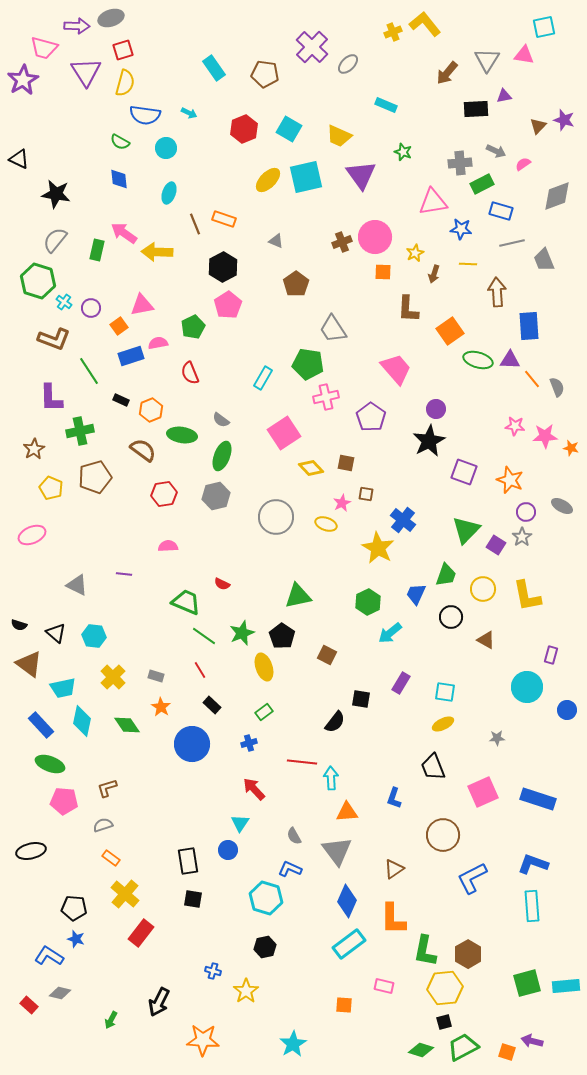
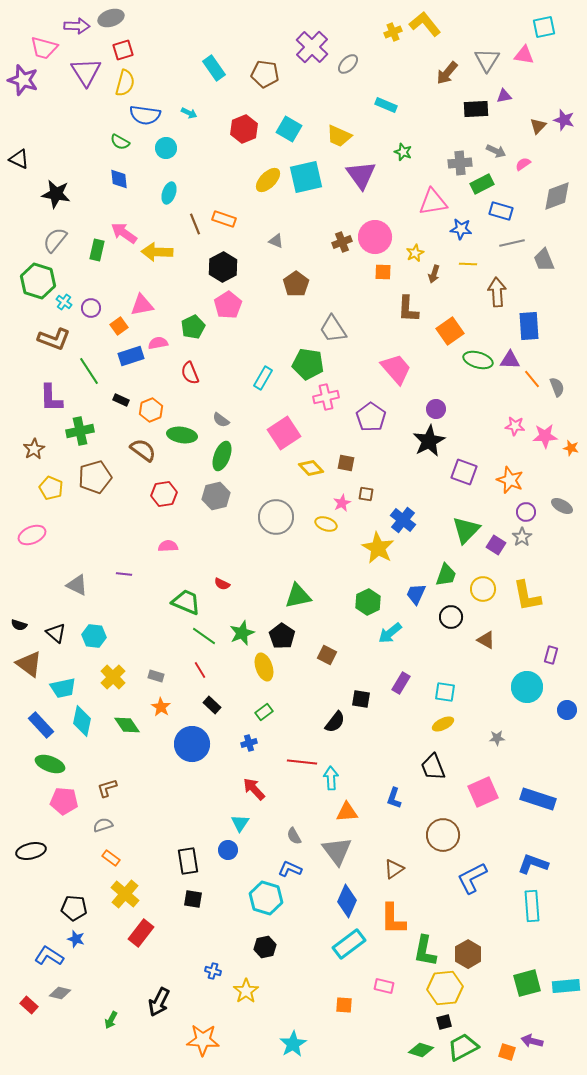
purple star at (23, 80): rotated 24 degrees counterclockwise
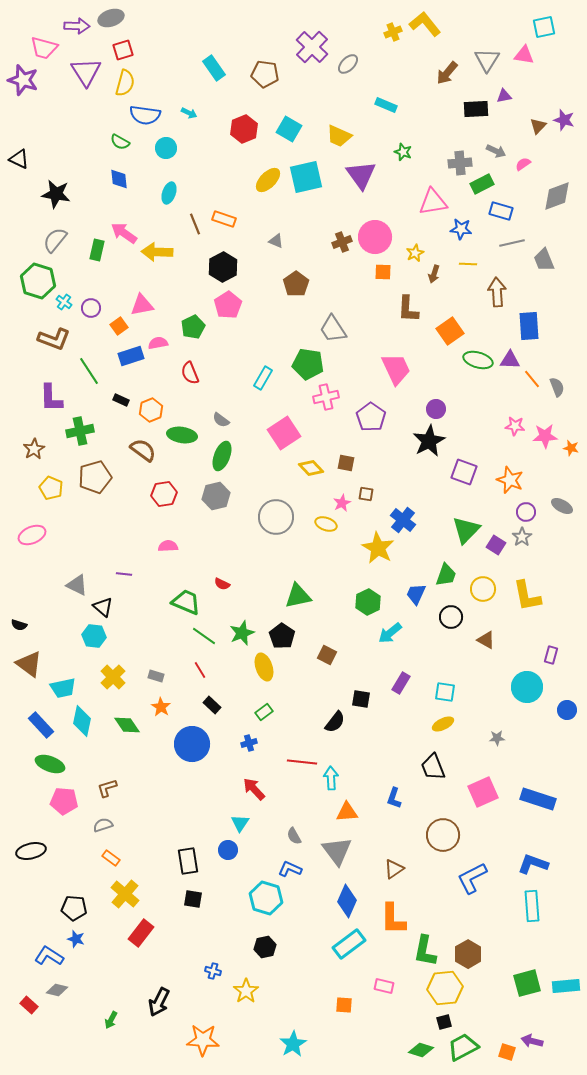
pink trapezoid at (396, 369): rotated 16 degrees clockwise
black triangle at (56, 633): moved 47 px right, 26 px up
gray diamond at (60, 993): moved 3 px left, 3 px up
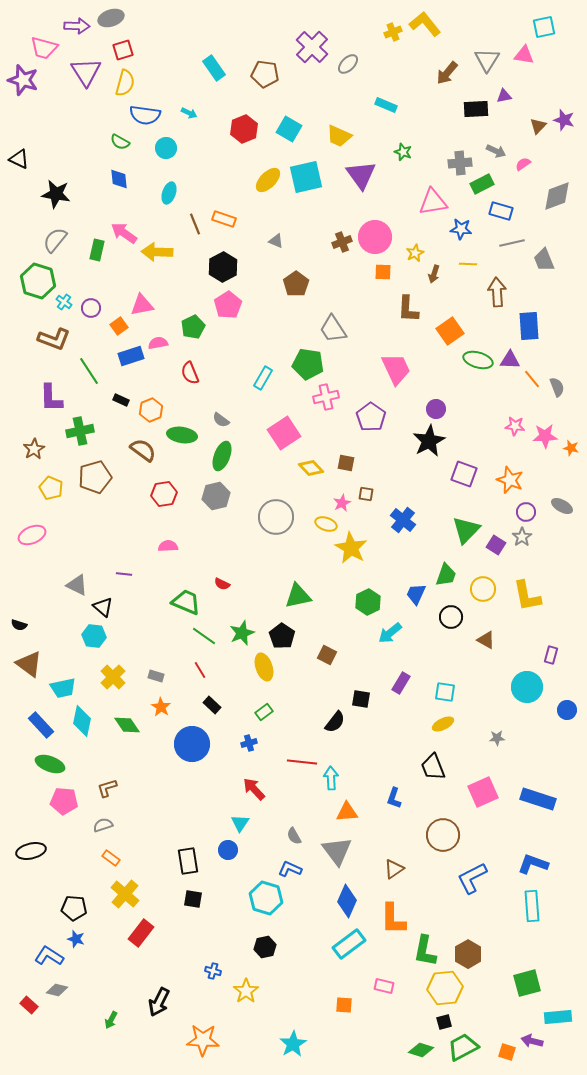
purple square at (464, 472): moved 2 px down
yellow star at (378, 548): moved 27 px left
cyan rectangle at (566, 986): moved 8 px left, 31 px down
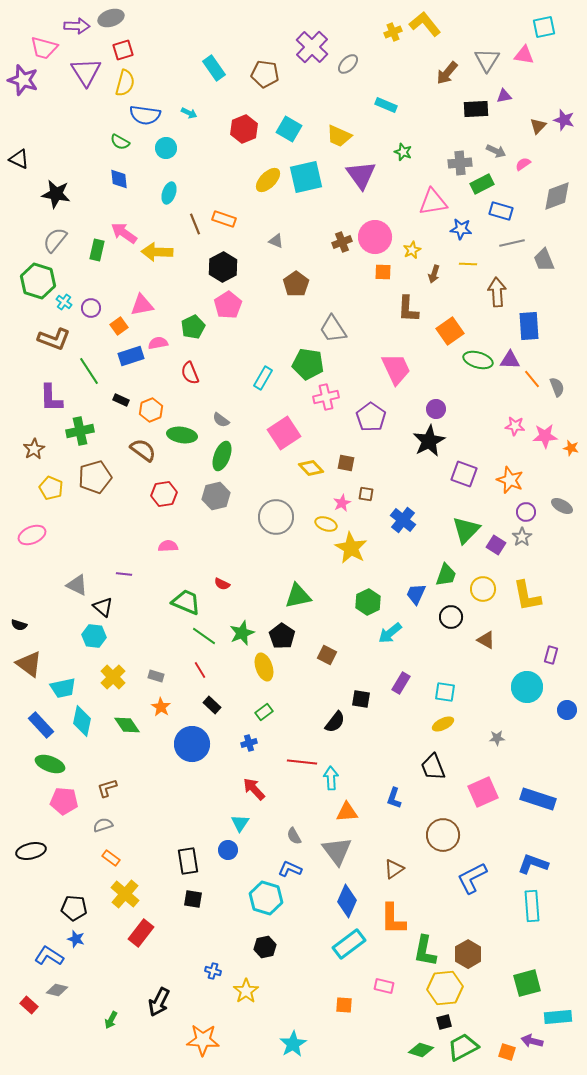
yellow star at (415, 253): moved 3 px left, 3 px up
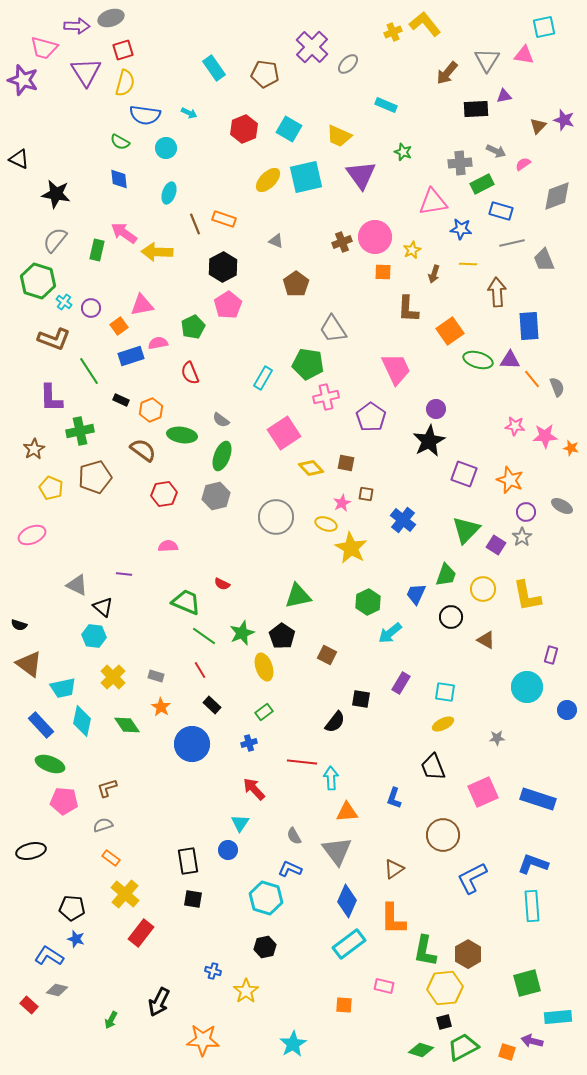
black pentagon at (74, 908): moved 2 px left
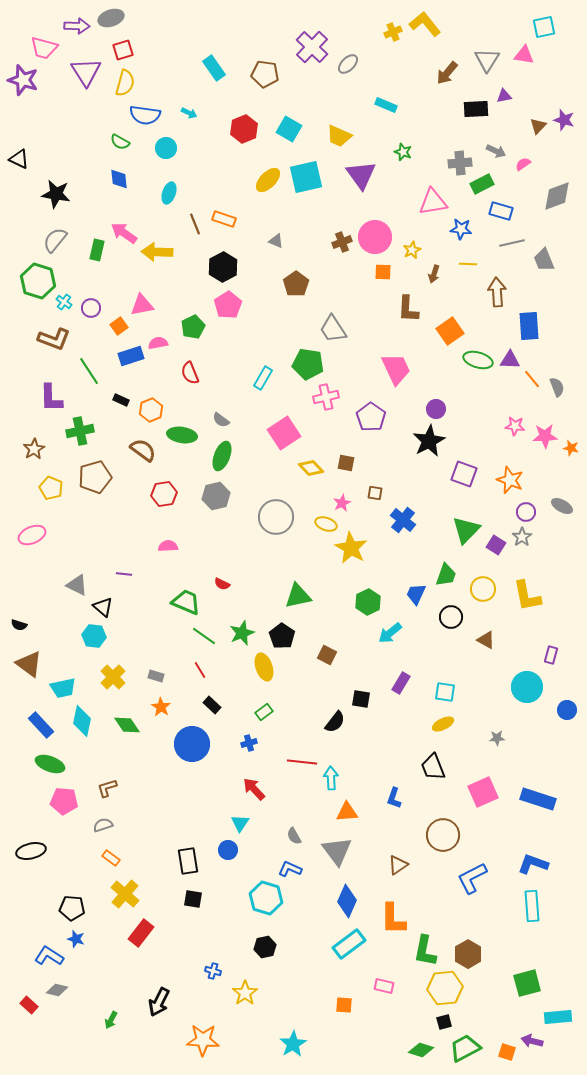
brown square at (366, 494): moved 9 px right, 1 px up
brown triangle at (394, 869): moved 4 px right, 4 px up
yellow star at (246, 991): moved 1 px left, 2 px down
green trapezoid at (463, 1047): moved 2 px right, 1 px down
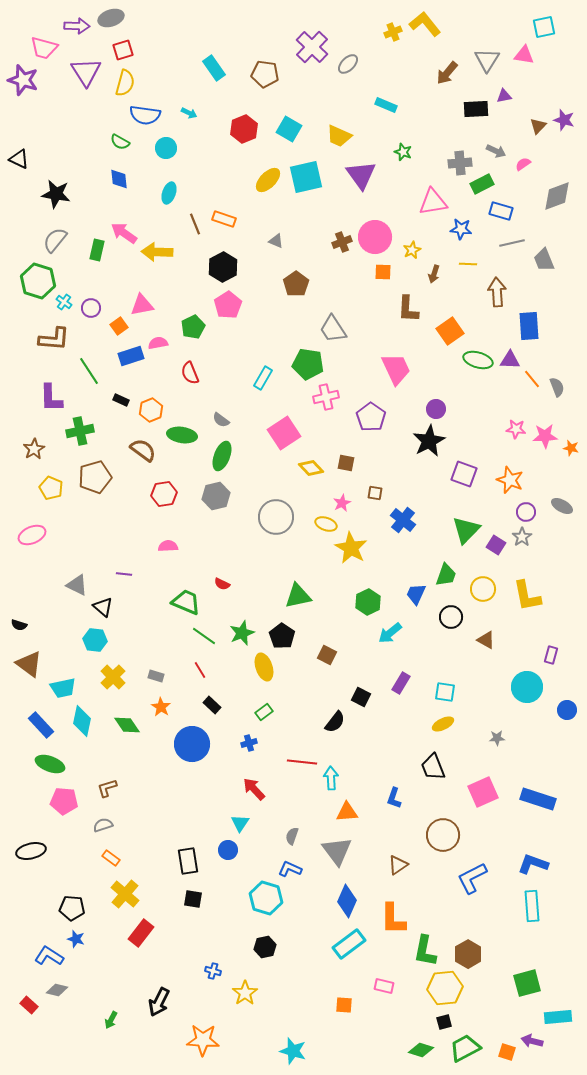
brown L-shape at (54, 339): rotated 16 degrees counterclockwise
pink star at (515, 426): moved 1 px right, 3 px down
cyan hexagon at (94, 636): moved 1 px right, 4 px down
black square at (361, 699): moved 2 px up; rotated 18 degrees clockwise
gray semicircle at (294, 836): moved 2 px left; rotated 48 degrees clockwise
cyan star at (293, 1044): moved 7 px down; rotated 24 degrees counterclockwise
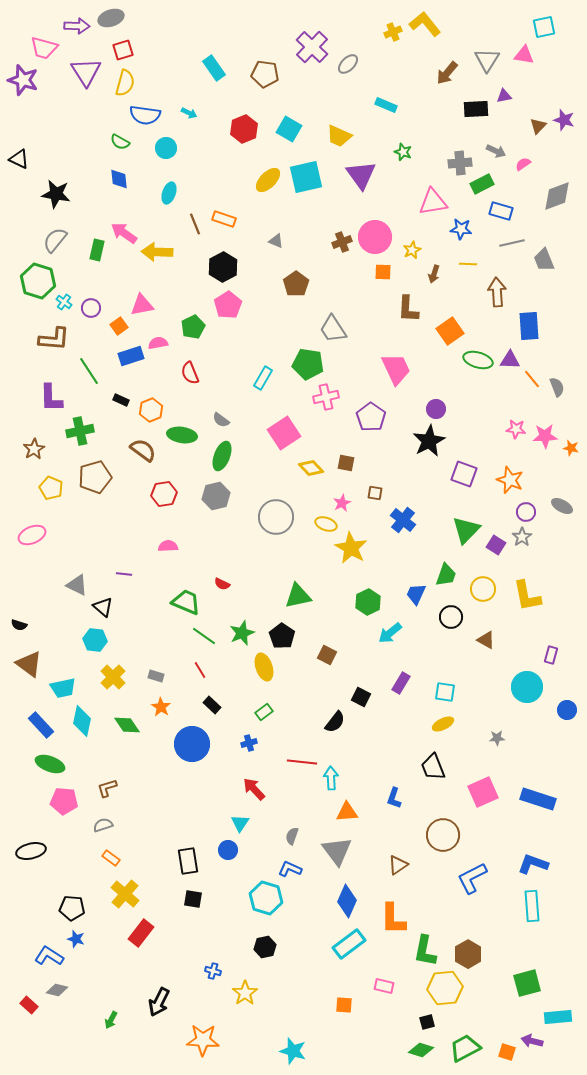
black square at (444, 1022): moved 17 px left
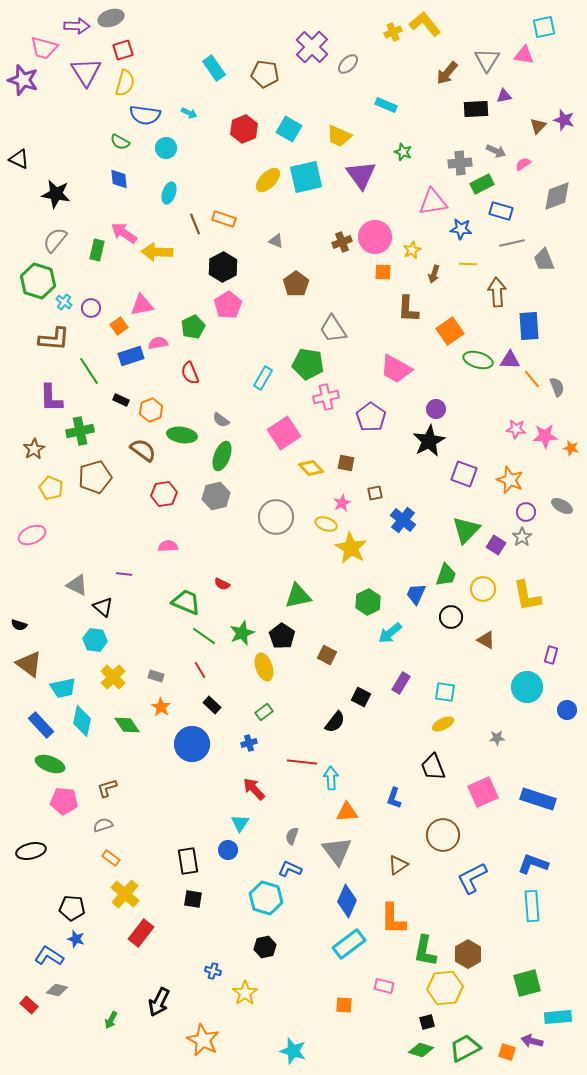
pink trapezoid at (396, 369): rotated 144 degrees clockwise
brown square at (375, 493): rotated 21 degrees counterclockwise
orange star at (203, 1040): rotated 24 degrees clockwise
